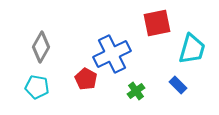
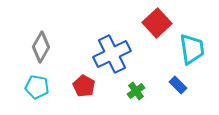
red square: rotated 32 degrees counterclockwise
cyan trapezoid: rotated 24 degrees counterclockwise
red pentagon: moved 2 px left, 7 px down
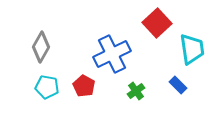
cyan pentagon: moved 10 px right
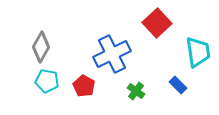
cyan trapezoid: moved 6 px right, 3 px down
cyan pentagon: moved 6 px up
green cross: rotated 18 degrees counterclockwise
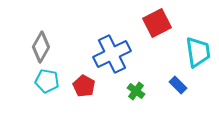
red square: rotated 16 degrees clockwise
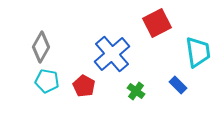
blue cross: rotated 15 degrees counterclockwise
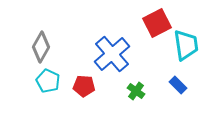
cyan trapezoid: moved 12 px left, 7 px up
cyan pentagon: moved 1 px right; rotated 15 degrees clockwise
red pentagon: rotated 25 degrees counterclockwise
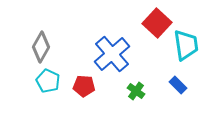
red square: rotated 20 degrees counterclockwise
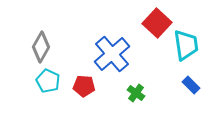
blue rectangle: moved 13 px right
green cross: moved 2 px down
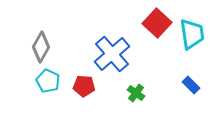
cyan trapezoid: moved 6 px right, 11 px up
